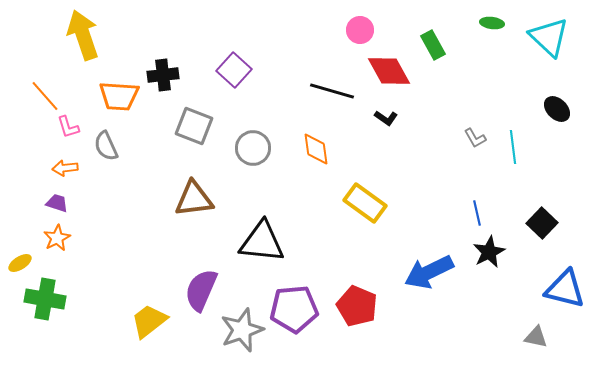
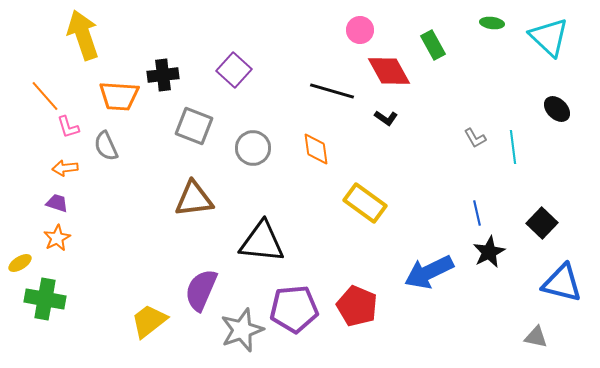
blue triangle: moved 3 px left, 6 px up
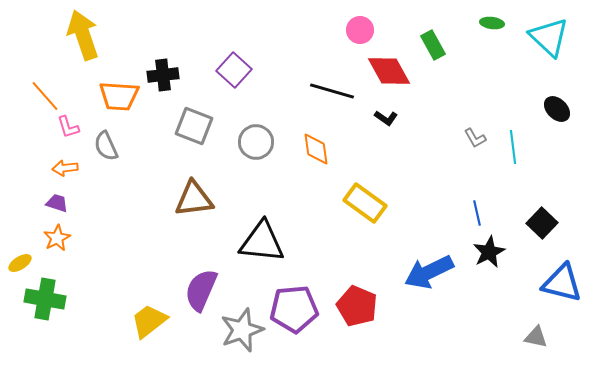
gray circle: moved 3 px right, 6 px up
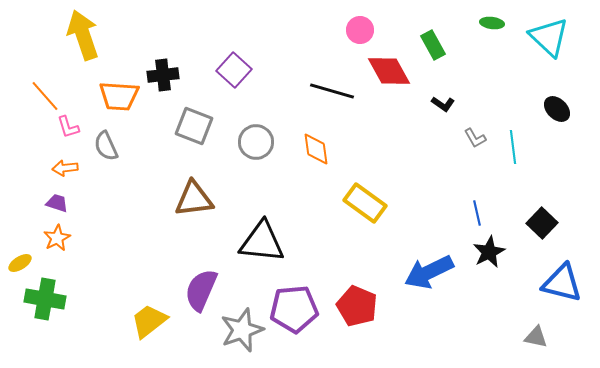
black L-shape: moved 57 px right, 14 px up
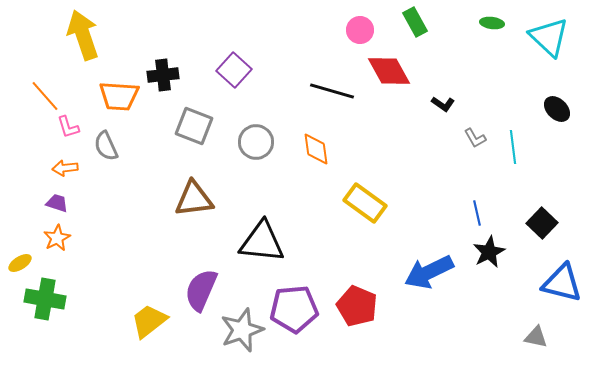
green rectangle: moved 18 px left, 23 px up
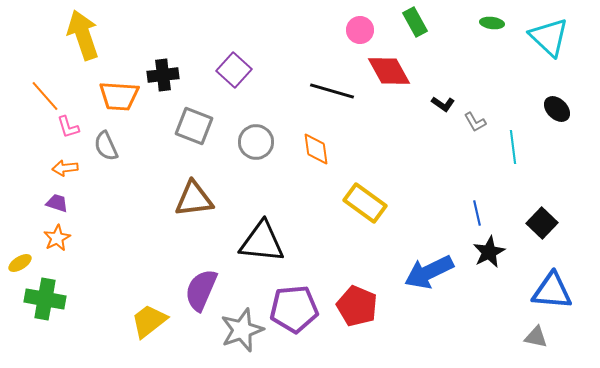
gray L-shape: moved 16 px up
blue triangle: moved 10 px left, 8 px down; rotated 9 degrees counterclockwise
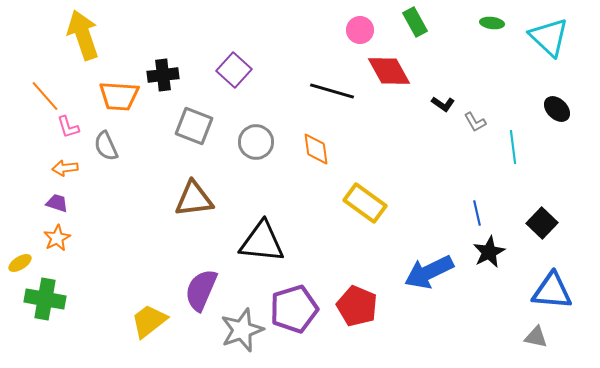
purple pentagon: rotated 12 degrees counterclockwise
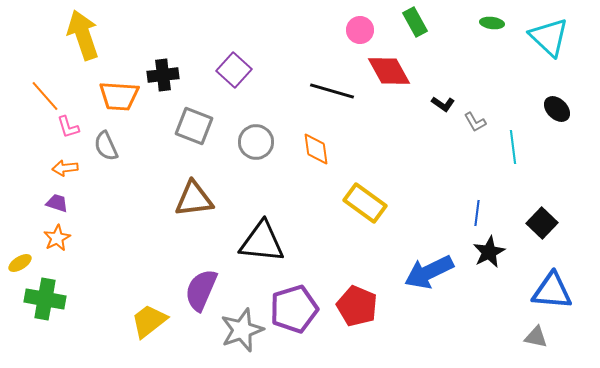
blue line: rotated 20 degrees clockwise
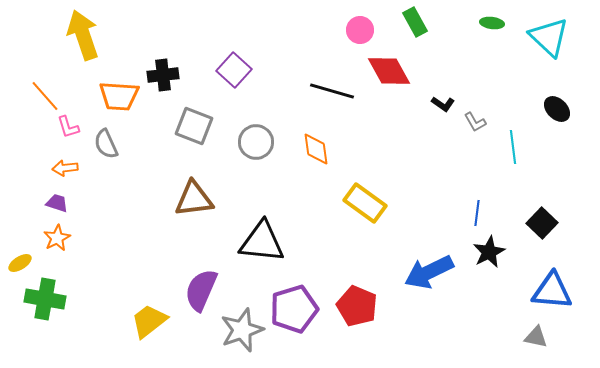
gray semicircle: moved 2 px up
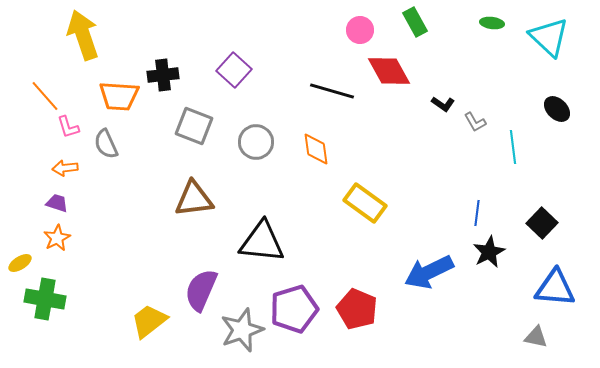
blue triangle: moved 3 px right, 3 px up
red pentagon: moved 3 px down
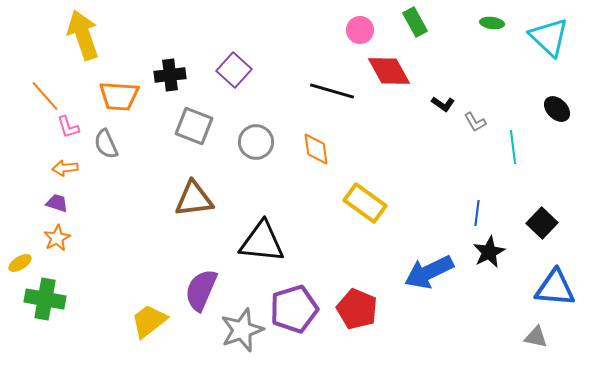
black cross: moved 7 px right
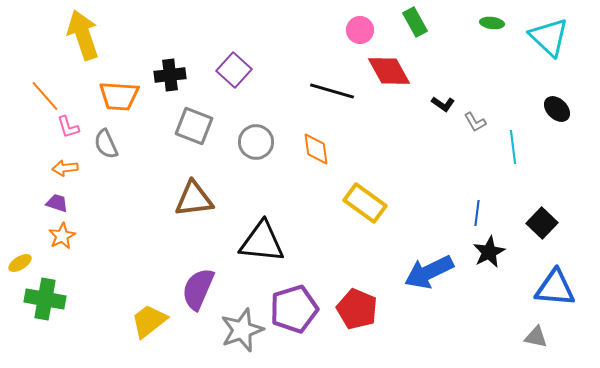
orange star: moved 5 px right, 2 px up
purple semicircle: moved 3 px left, 1 px up
